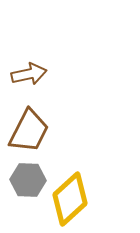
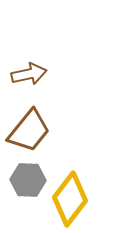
brown trapezoid: rotated 12 degrees clockwise
yellow diamond: rotated 10 degrees counterclockwise
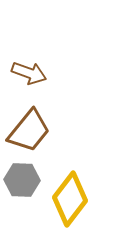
brown arrow: moved 1 px up; rotated 32 degrees clockwise
gray hexagon: moved 6 px left
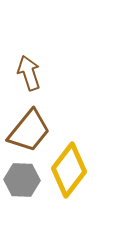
brown arrow: rotated 128 degrees counterclockwise
yellow diamond: moved 1 px left, 29 px up
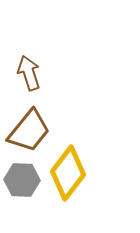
yellow diamond: moved 1 px left, 3 px down
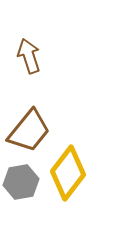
brown arrow: moved 17 px up
gray hexagon: moved 1 px left, 2 px down; rotated 12 degrees counterclockwise
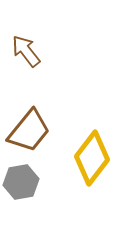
brown arrow: moved 3 px left, 5 px up; rotated 20 degrees counterclockwise
yellow diamond: moved 24 px right, 15 px up
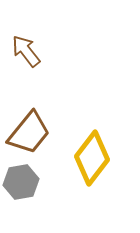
brown trapezoid: moved 2 px down
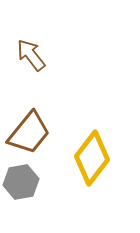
brown arrow: moved 5 px right, 4 px down
